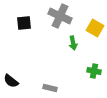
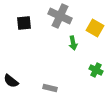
green cross: moved 2 px right, 1 px up; rotated 16 degrees clockwise
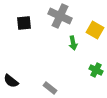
yellow square: moved 2 px down
gray rectangle: rotated 24 degrees clockwise
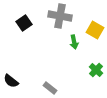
gray cross: rotated 15 degrees counterclockwise
black square: rotated 28 degrees counterclockwise
green arrow: moved 1 px right, 1 px up
green cross: rotated 16 degrees clockwise
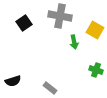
green cross: rotated 24 degrees counterclockwise
black semicircle: moved 2 px right; rotated 56 degrees counterclockwise
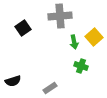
gray cross: rotated 15 degrees counterclockwise
black square: moved 1 px left, 5 px down
yellow square: moved 1 px left, 7 px down; rotated 18 degrees clockwise
green cross: moved 15 px left, 4 px up
gray rectangle: rotated 72 degrees counterclockwise
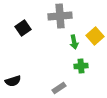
yellow square: moved 1 px right, 1 px up
green cross: rotated 24 degrees counterclockwise
gray rectangle: moved 9 px right
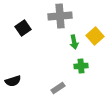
gray rectangle: moved 1 px left
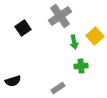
gray cross: rotated 30 degrees counterclockwise
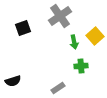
black square: rotated 14 degrees clockwise
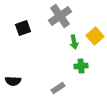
black semicircle: rotated 21 degrees clockwise
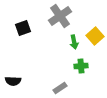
gray rectangle: moved 2 px right
